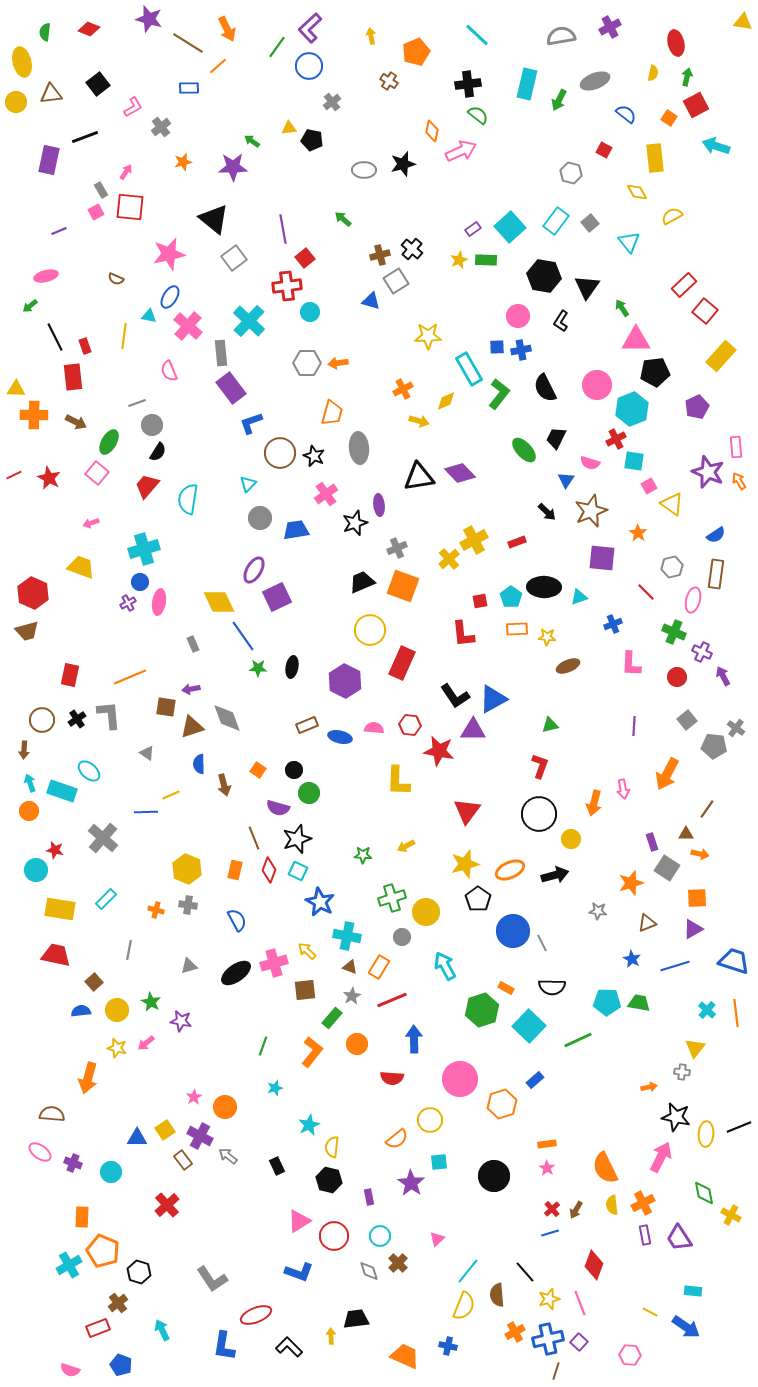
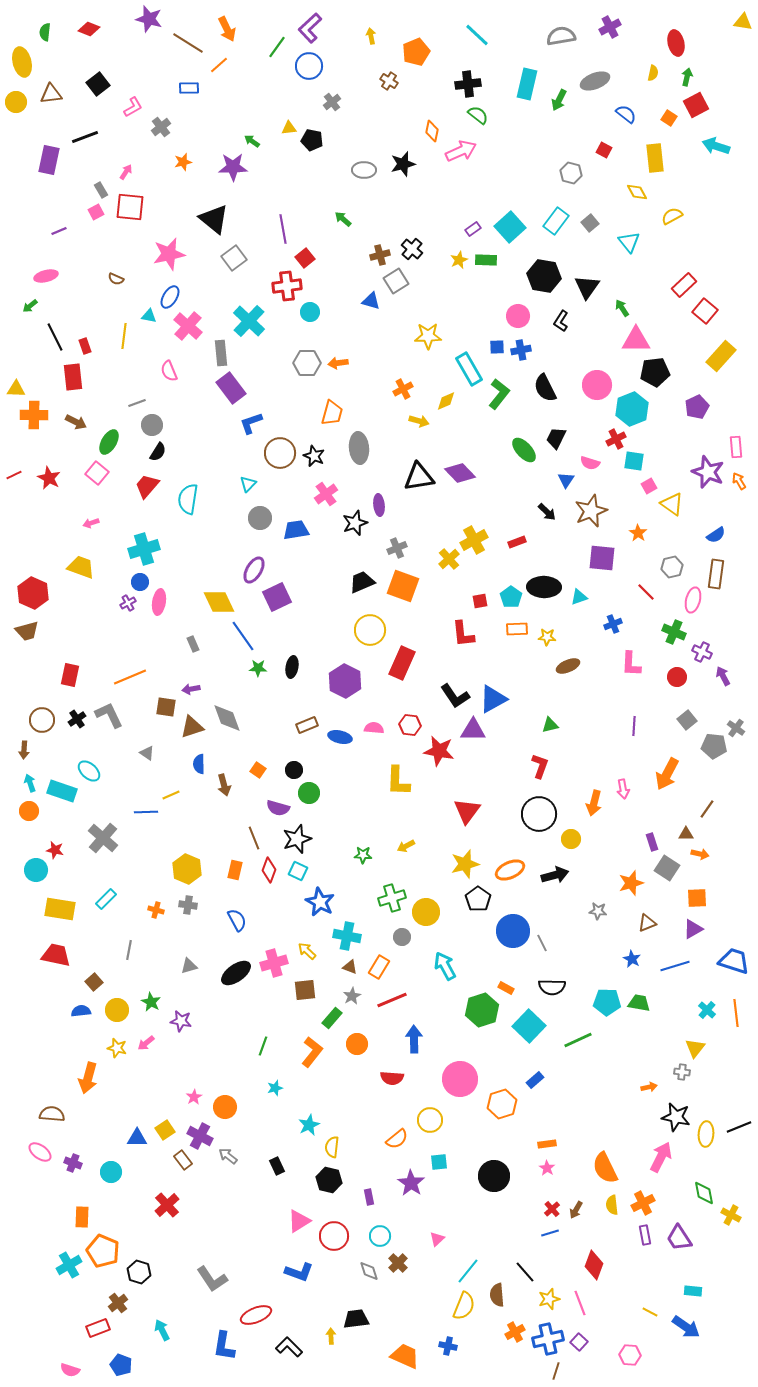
orange line at (218, 66): moved 1 px right, 1 px up
gray L-shape at (109, 715): rotated 20 degrees counterclockwise
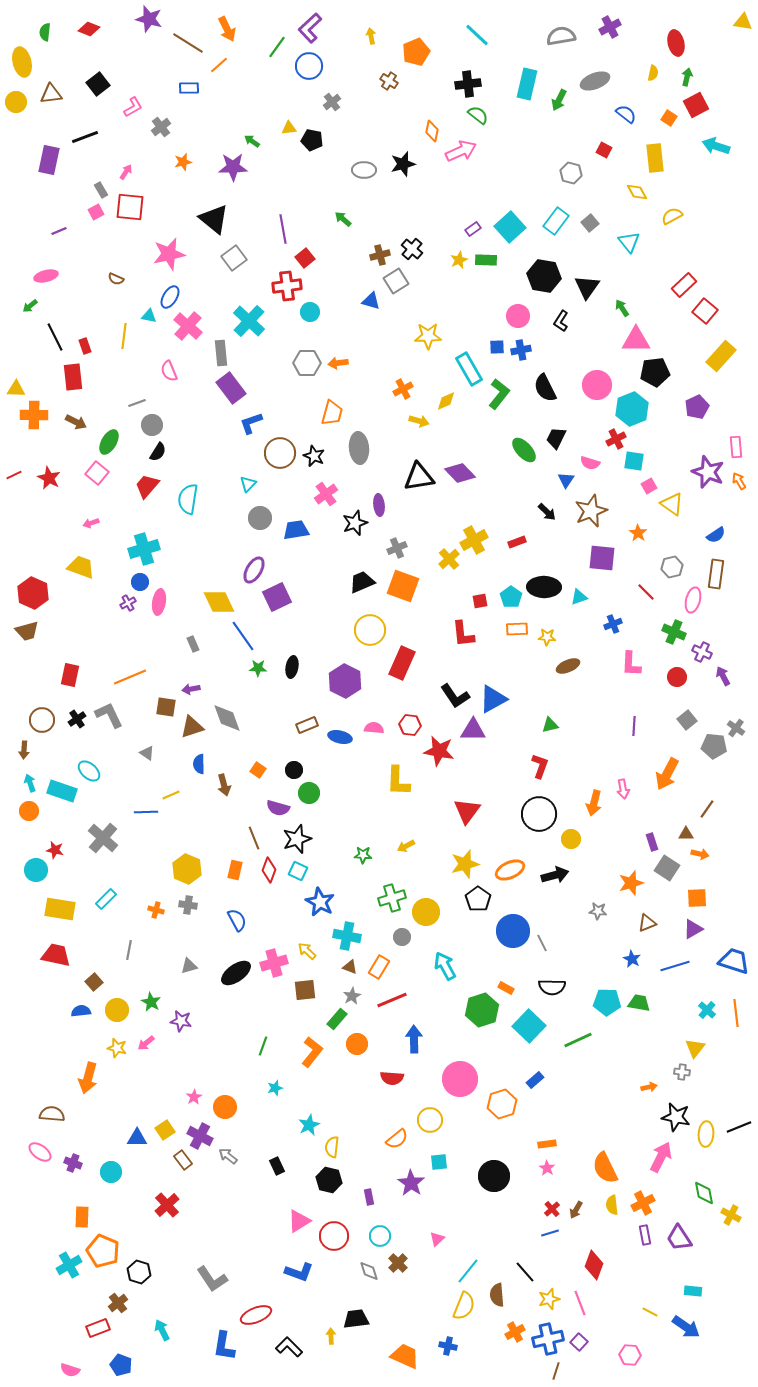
green rectangle at (332, 1018): moved 5 px right, 1 px down
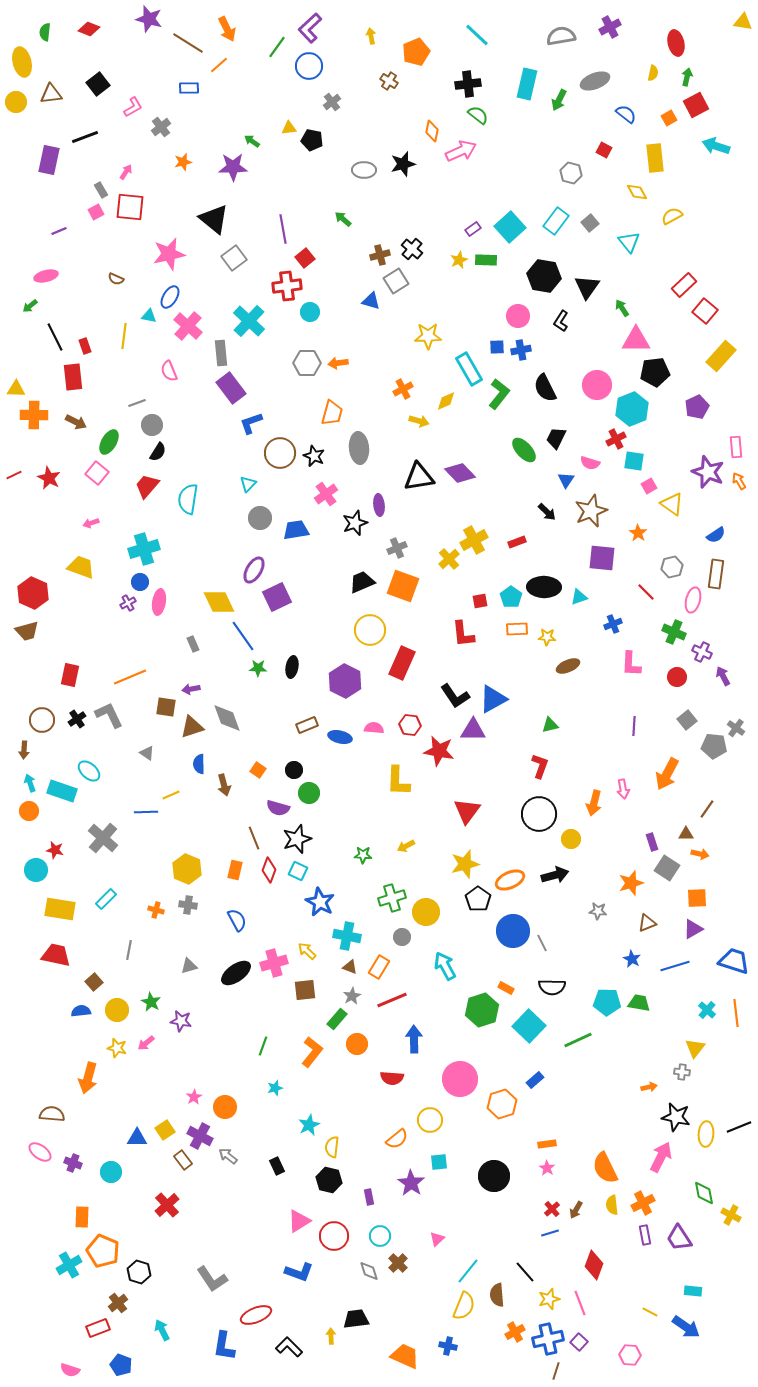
orange square at (669, 118): rotated 28 degrees clockwise
orange ellipse at (510, 870): moved 10 px down
